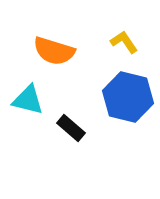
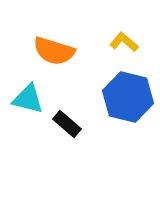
yellow L-shape: rotated 16 degrees counterclockwise
cyan triangle: moved 1 px up
black rectangle: moved 4 px left, 4 px up
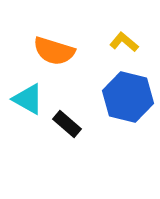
cyan triangle: rotated 16 degrees clockwise
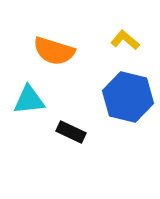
yellow L-shape: moved 1 px right, 2 px up
cyan triangle: moved 1 px right, 1 px down; rotated 36 degrees counterclockwise
black rectangle: moved 4 px right, 8 px down; rotated 16 degrees counterclockwise
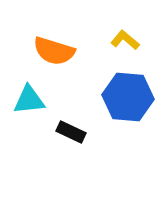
blue hexagon: rotated 9 degrees counterclockwise
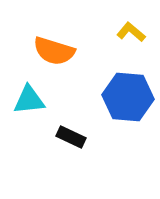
yellow L-shape: moved 6 px right, 8 px up
black rectangle: moved 5 px down
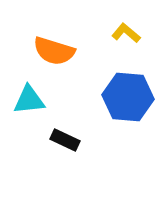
yellow L-shape: moved 5 px left, 1 px down
black rectangle: moved 6 px left, 3 px down
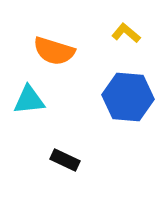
black rectangle: moved 20 px down
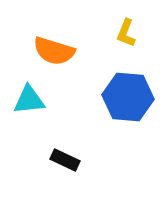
yellow L-shape: rotated 108 degrees counterclockwise
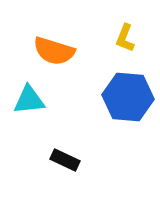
yellow L-shape: moved 1 px left, 5 px down
